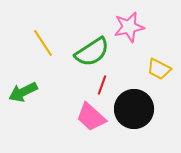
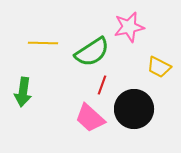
yellow line: rotated 56 degrees counterclockwise
yellow trapezoid: moved 2 px up
green arrow: rotated 56 degrees counterclockwise
pink trapezoid: moved 1 px left, 1 px down
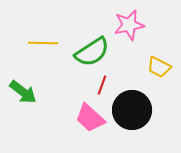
pink star: moved 2 px up
green arrow: rotated 60 degrees counterclockwise
black circle: moved 2 px left, 1 px down
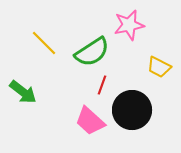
yellow line: moved 1 px right; rotated 44 degrees clockwise
pink trapezoid: moved 3 px down
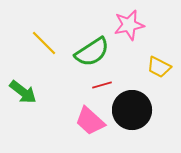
red line: rotated 54 degrees clockwise
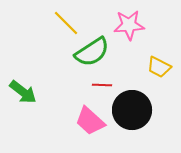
pink star: rotated 8 degrees clockwise
yellow line: moved 22 px right, 20 px up
red line: rotated 18 degrees clockwise
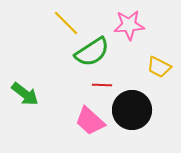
green arrow: moved 2 px right, 2 px down
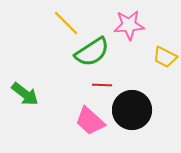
yellow trapezoid: moved 6 px right, 10 px up
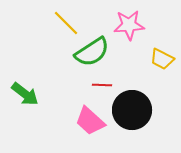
yellow trapezoid: moved 3 px left, 2 px down
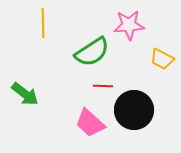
yellow line: moved 23 px left; rotated 44 degrees clockwise
red line: moved 1 px right, 1 px down
black circle: moved 2 px right
pink trapezoid: moved 2 px down
